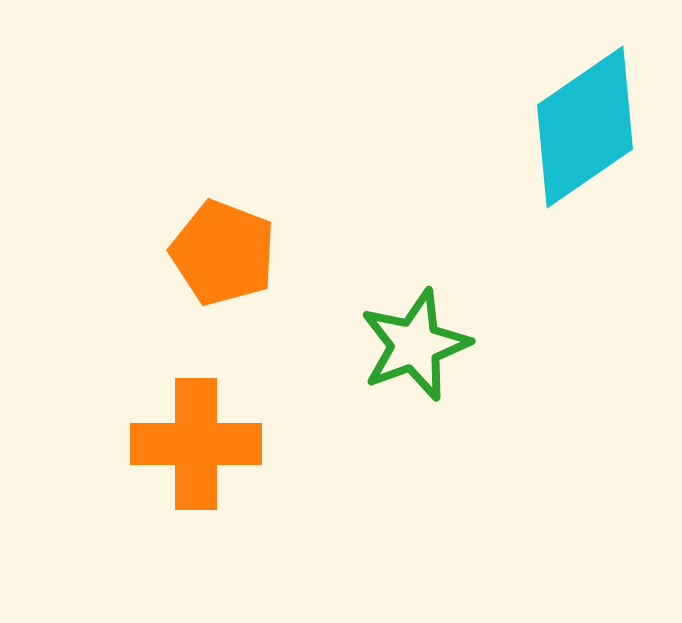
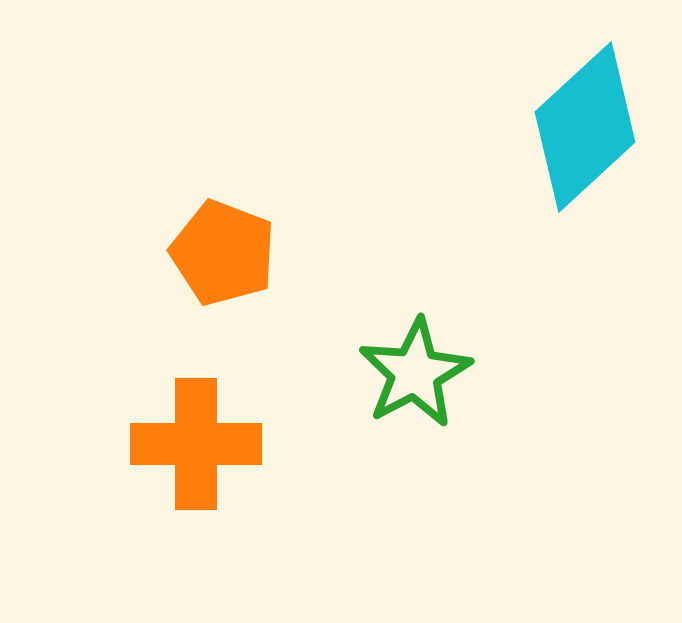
cyan diamond: rotated 8 degrees counterclockwise
green star: moved 28 px down; rotated 8 degrees counterclockwise
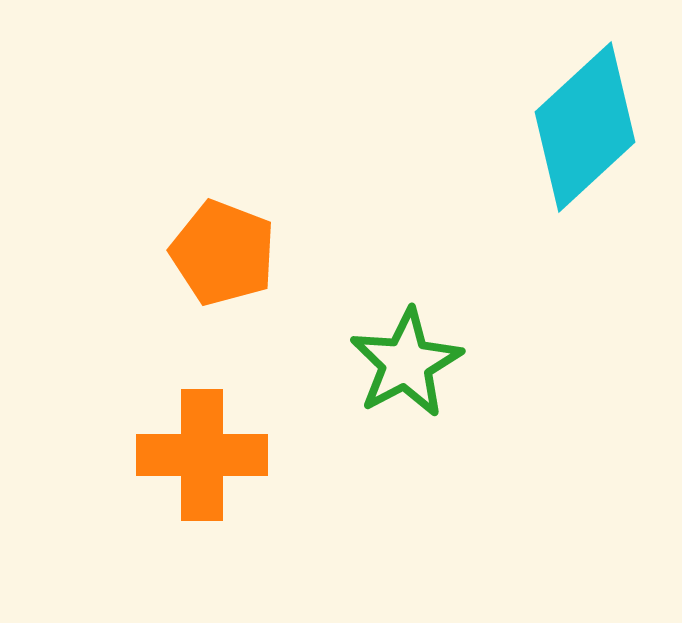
green star: moved 9 px left, 10 px up
orange cross: moved 6 px right, 11 px down
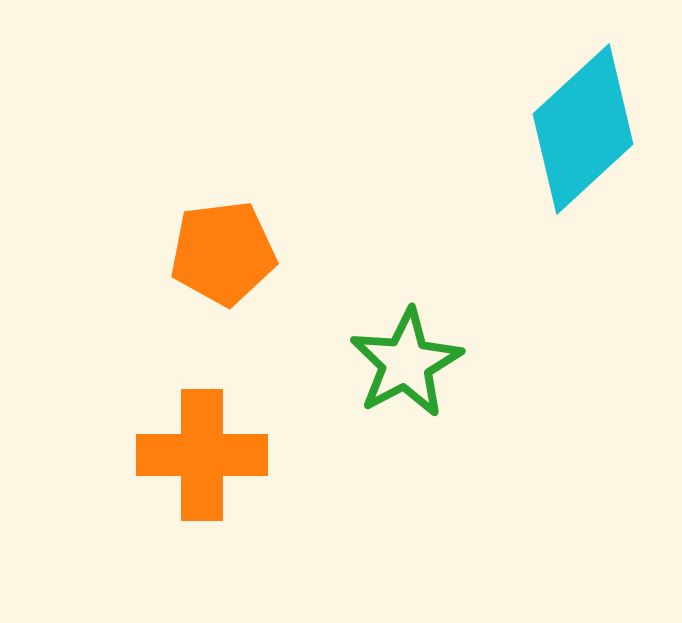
cyan diamond: moved 2 px left, 2 px down
orange pentagon: rotated 28 degrees counterclockwise
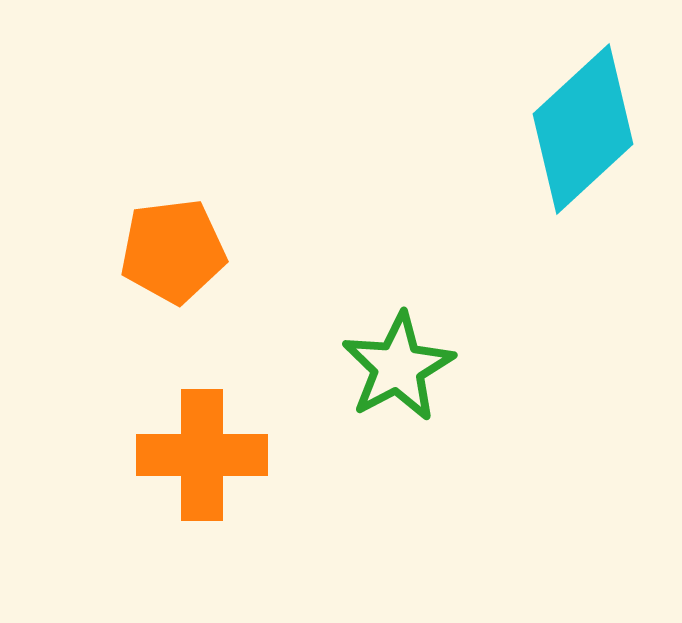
orange pentagon: moved 50 px left, 2 px up
green star: moved 8 px left, 4 px down
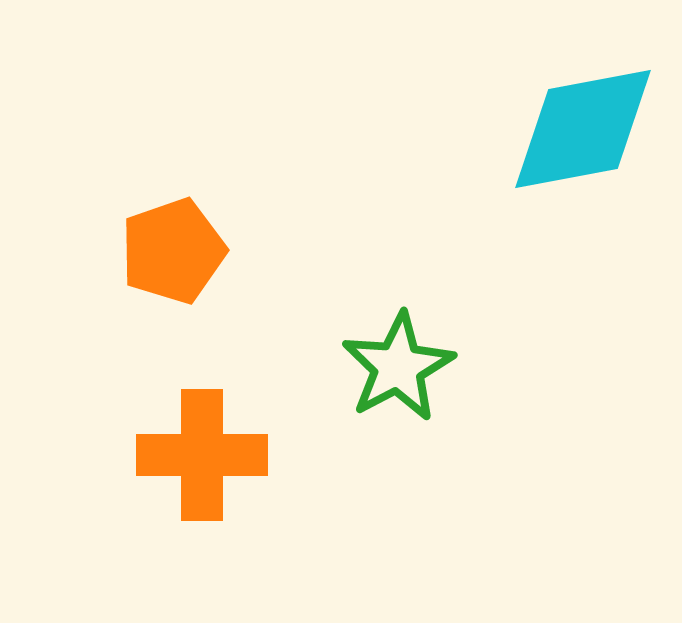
cyan diamond: rotated 32 degrees clockwise
orange pentagon: rotated 12 degrees counterclockwise
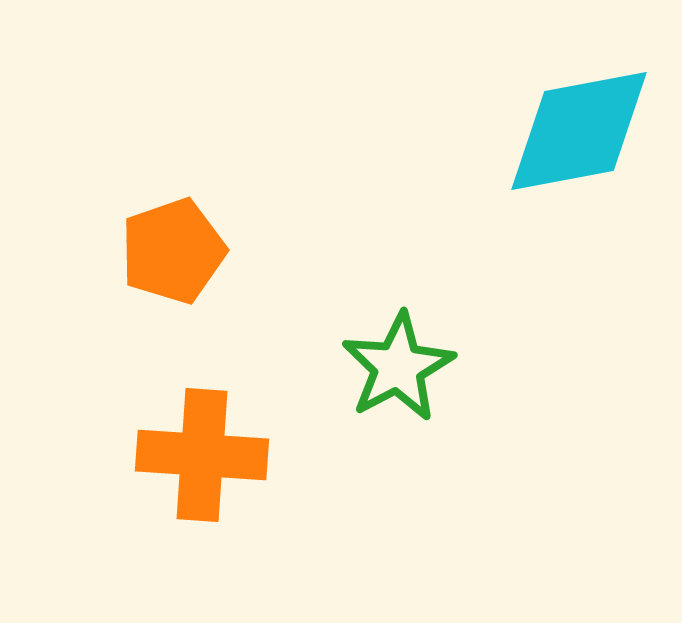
cyan diamond: moved 4 px left, 2 px down
orange cross: rotated 4 degrees clockwise
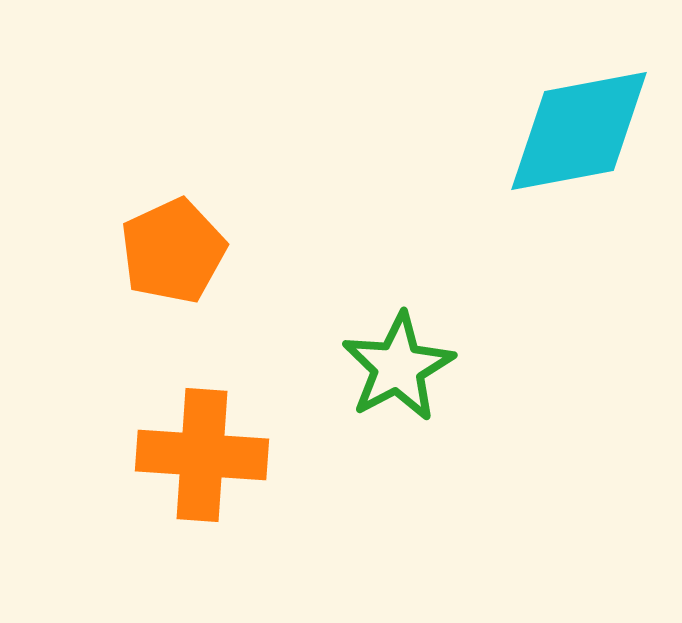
orange pentagon: rotated 6 degrees counterclockwise
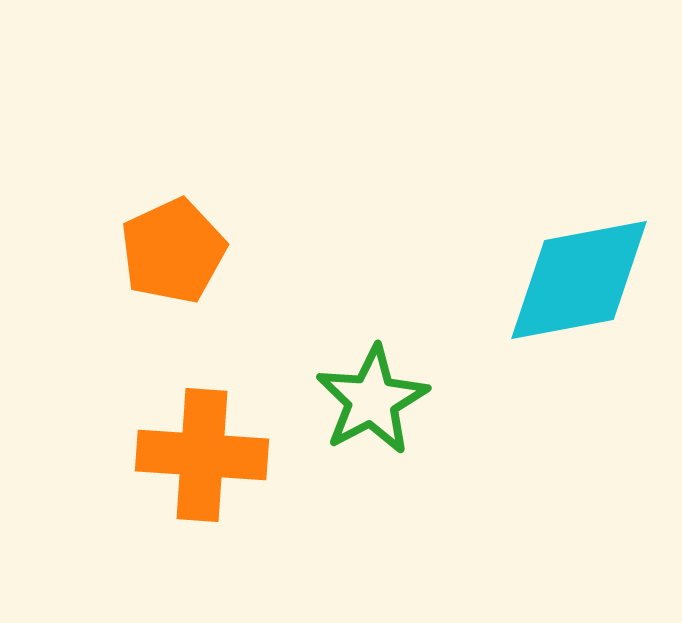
cyan diamond: moved 149 px down
green star: moved 26 px left, 33 px down
